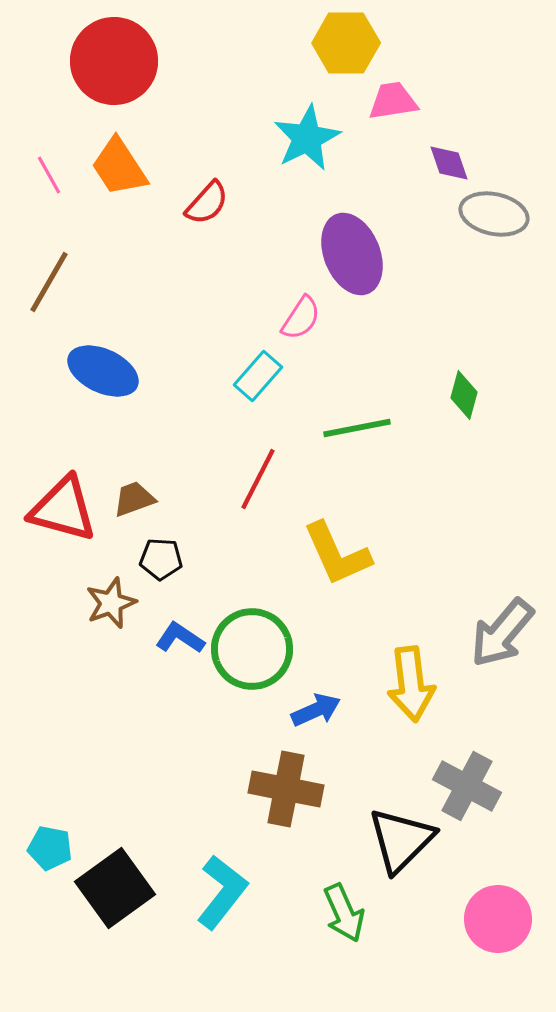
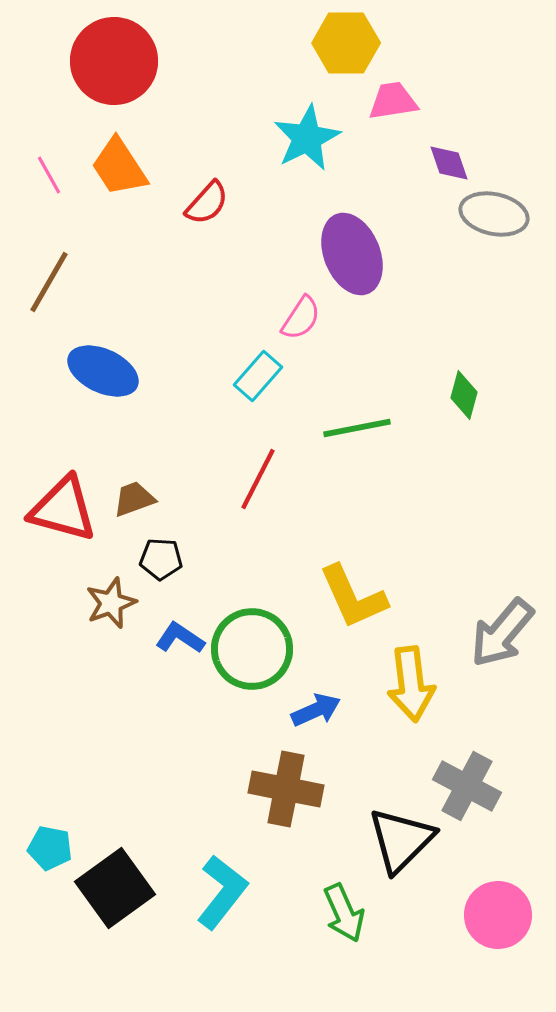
yellow L-shape: moved 16 px right, 43 px down
pink circle: moved 4 px up
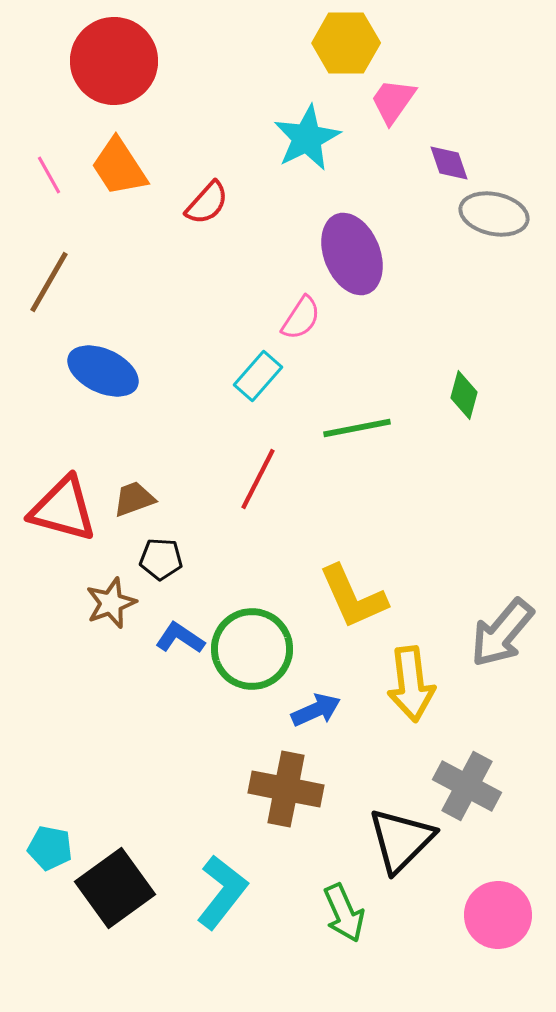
pink trapezoid: rotated 46 degrees counterclockwise
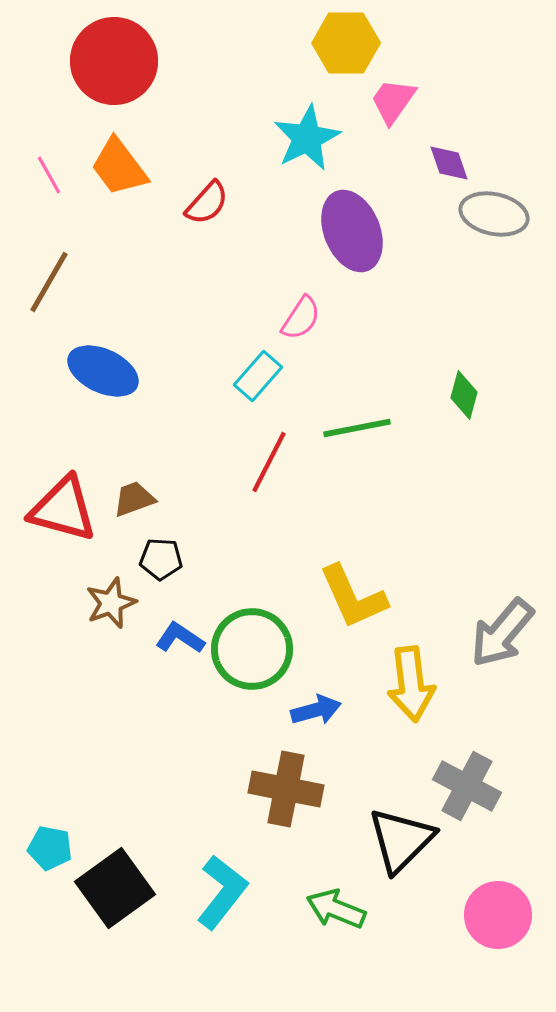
orange trapezoid: rotated 4 degrees counterclockwise
purple ellipse: moved 23 px up
red line: moved 11 px right, 17 px up
blue arrow: rotated 9 degrees clockwise
green arrow: moved 8 px left, 4 px up; rotated 136 degrees clockwise
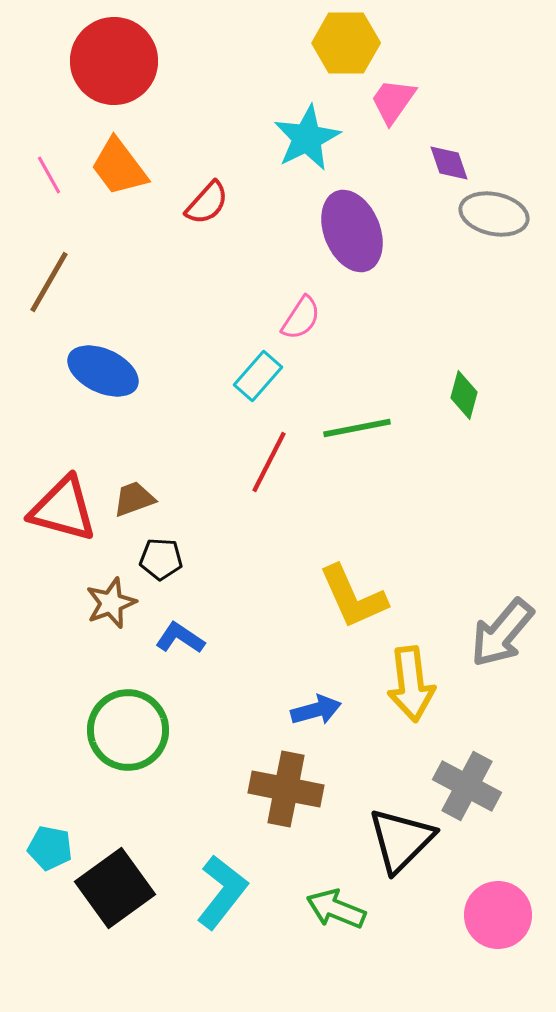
green circle: moved 124 px left, 81 px down
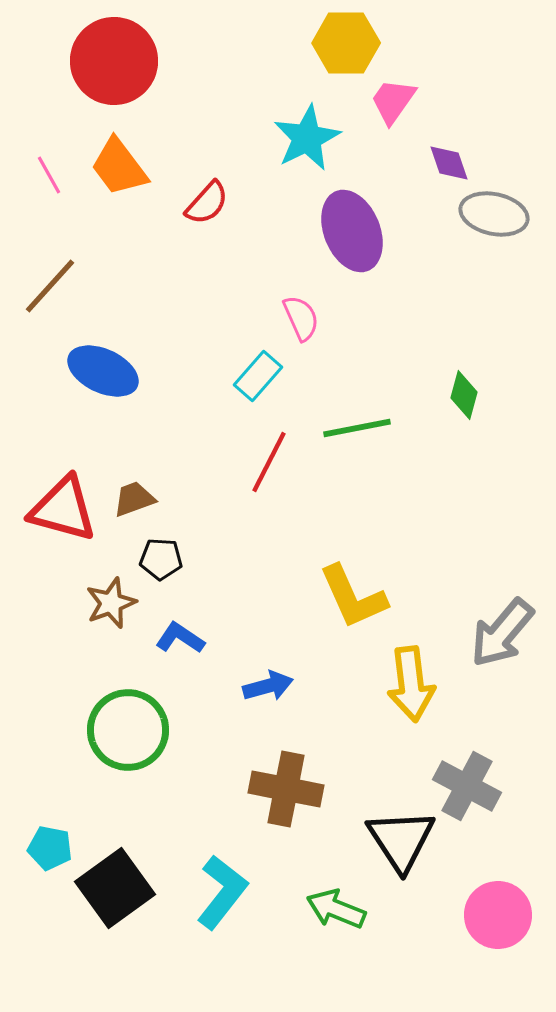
brown line: moved 1 px right, 4 px down; rotated 12 degrees clockwise
pink semicircle: rotated 57 degrees counterclockwise
blue arrow: moved 48 px left, 24 px up
black triangle: rotated 18 degrees counterclockwise
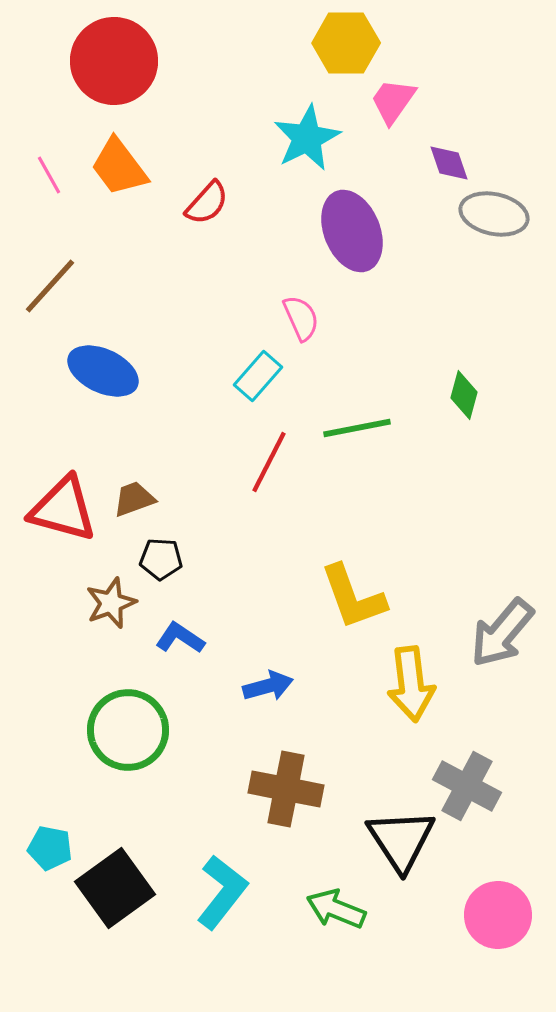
yellow L-shape: rotated 4 degrees clockwise
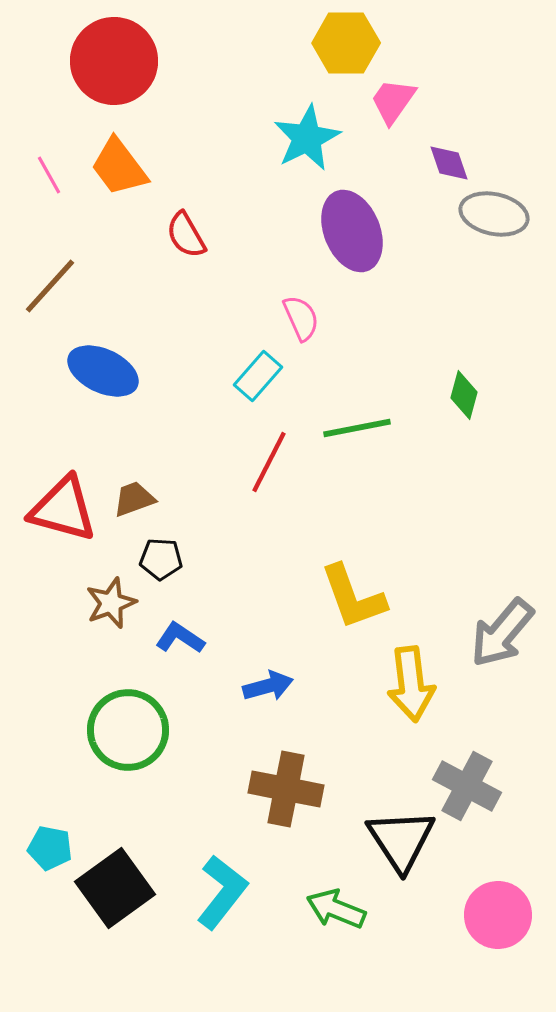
red semicircle: moved 21 px left, 32 px down; rotated 108 degrees clockwise
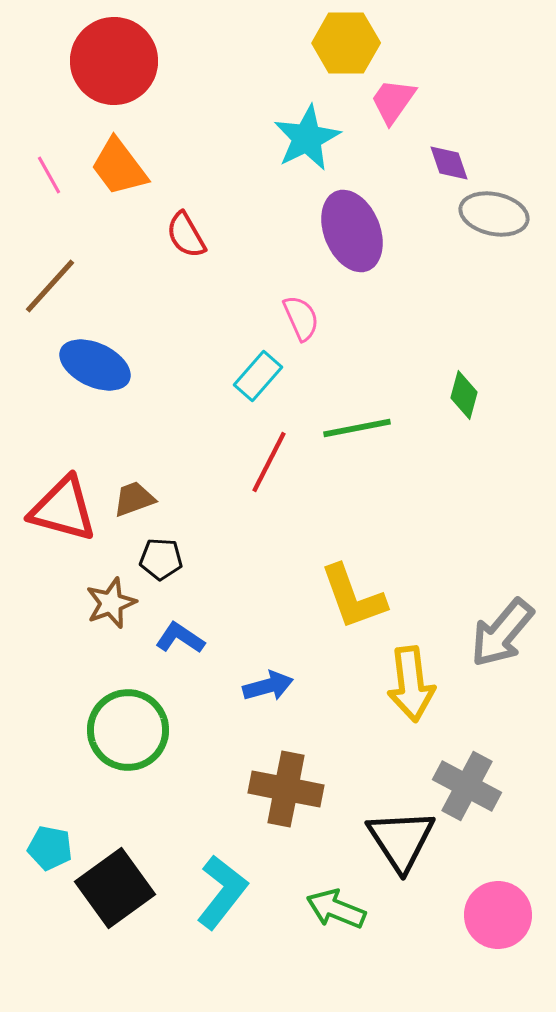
blue ellipse: moved 8 px left, 6 px up
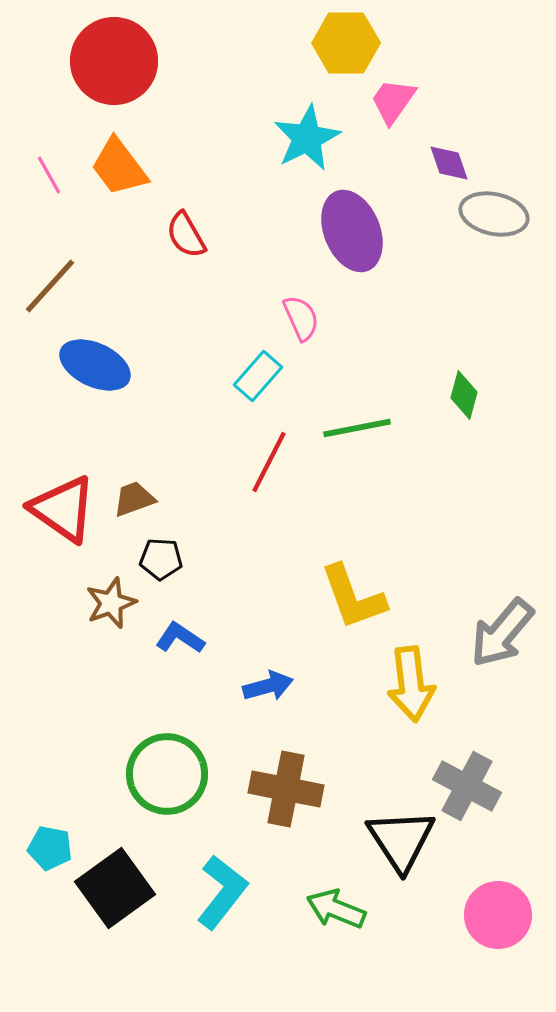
red triangle: rotated 20 degrees clockwise
green circle: moved 39 px right, 44 px down
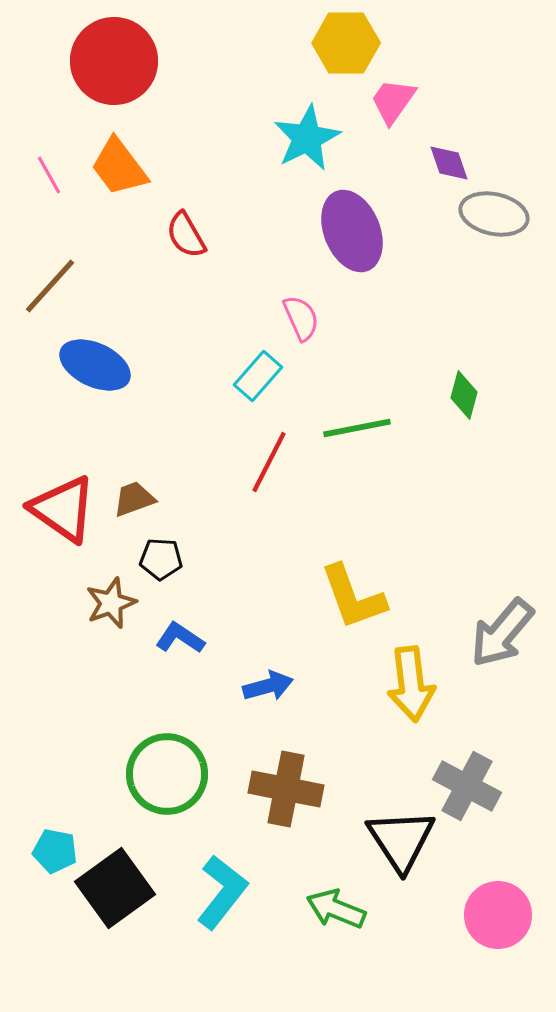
cyan pentagon: moved 5 px right, 3 px down
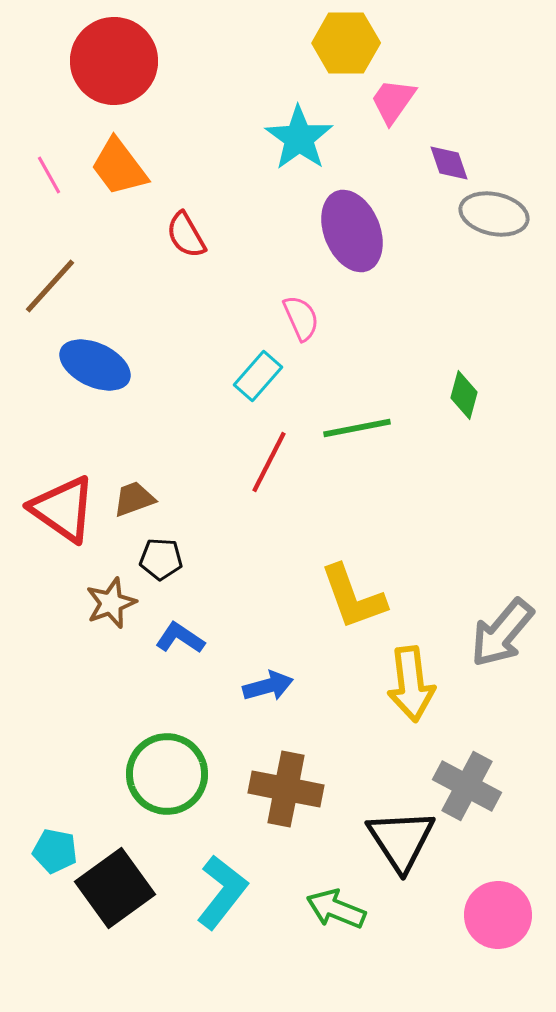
cyan star: moved 8 px left; rotated 10 degrees counterclockwise
